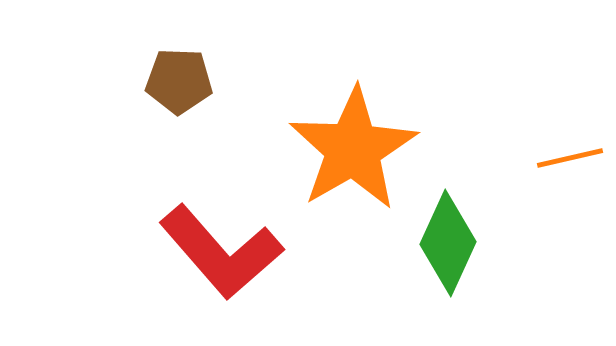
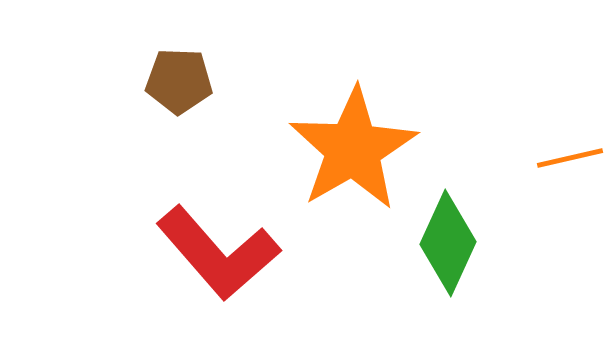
red L-shape: moved 3 px left, 1 px down
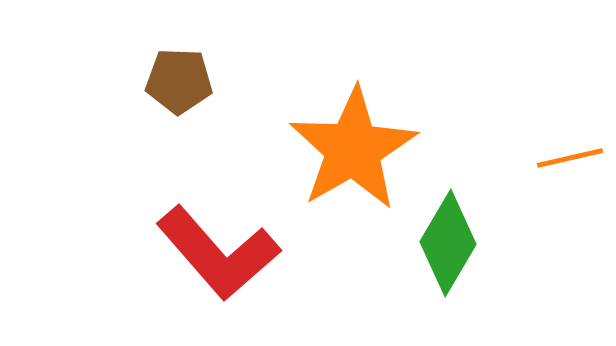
green diamond: rotated 6 degrees clockwise
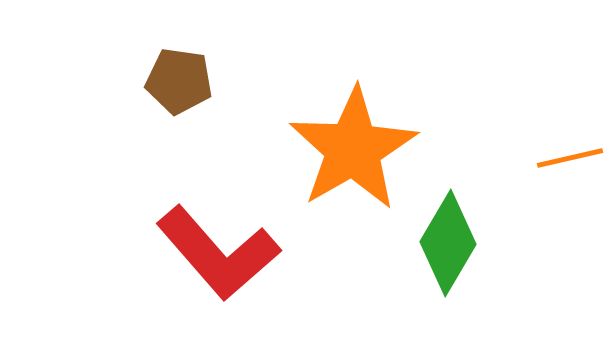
brown pentagon: rotated 6 degrees clockwise
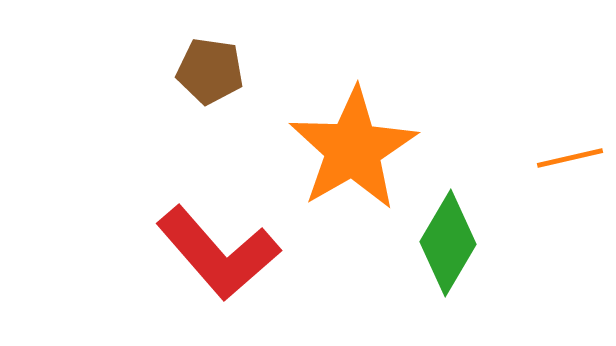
brown pentagon: moved 31 px right, 10 px up
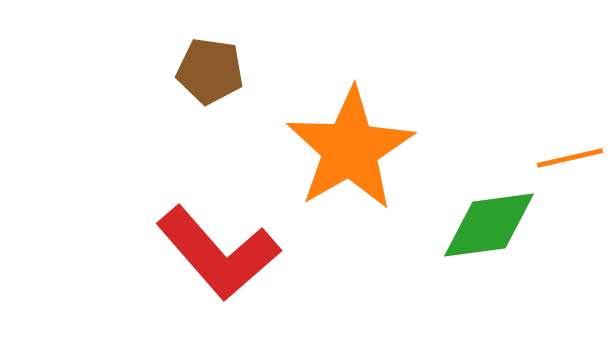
orange star: moved 3 px left
green diamond: moved 41 px right, 18 px up; rotated 52 degrees clockwise
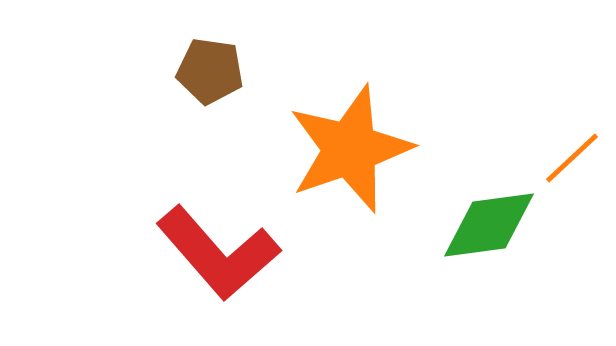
orange star: rotated 11 degrees clockwise
orange line: moved 2 px right; rotated 30 degrees counterclockwise
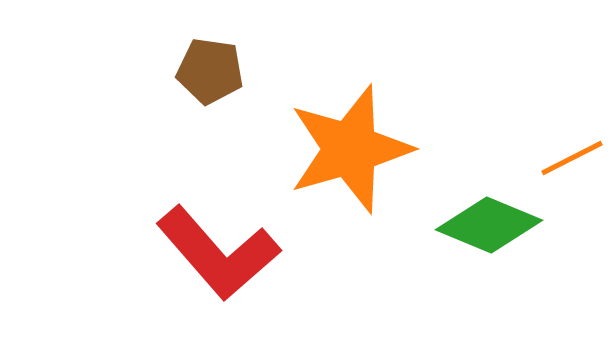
orange star: rotated 3 degrees clockwise
orange line: rotated 16 degrees clockwise
green diamond: rotated 30 degrees clockwise
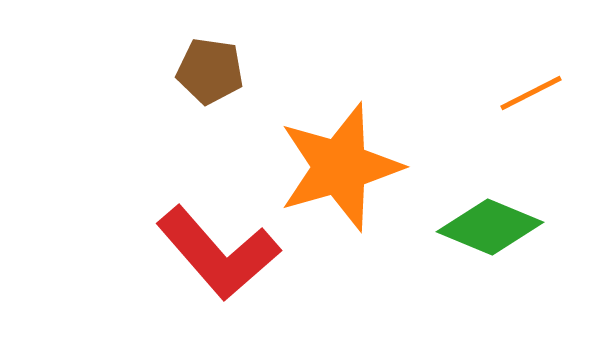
orange star: moved 10 px left, 18 px down
orange line: moved 41 px left, 65 px up
green diamond: moved 1 px right, 2 px down
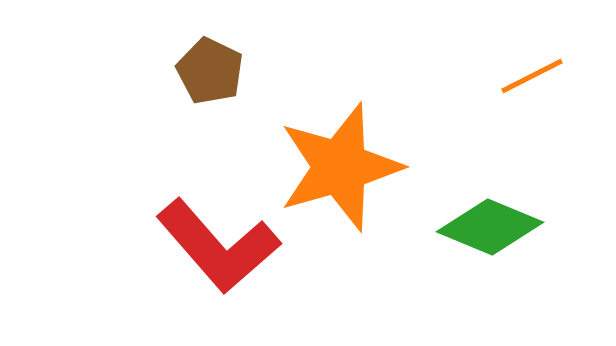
brown pentagon: rotated 18 degrees clockwise
orange line: moved 1 px right, 17 px up
red L-shape: moved 7 px up
